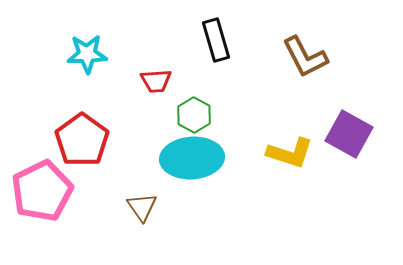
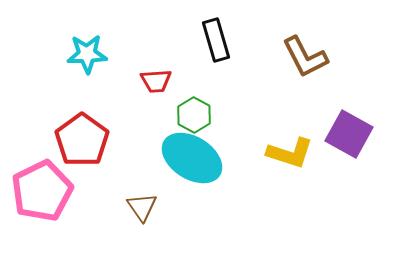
cyan ellipse: rotated 36 degrees clockwise
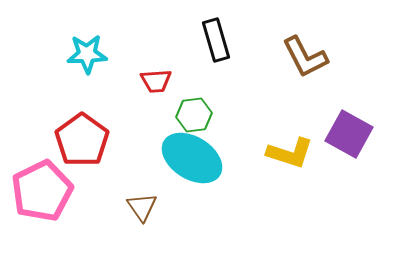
green hexagon: rotated 24 degrees clockwise
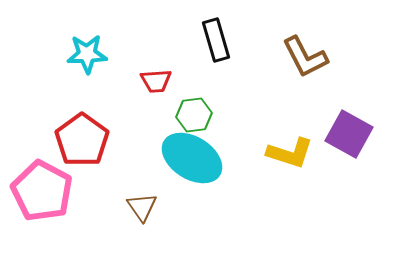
pink pentagon: rotated 18 degrees counterclockwise
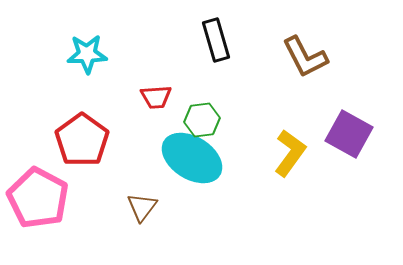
red trapezoid: moved 16 px down
green hexagon: moved 8 px right, 5 px down
yellow L-shape: rotated 72 degrees counterclockwise
pink pentagon: moved 4 px left, 7 px down
brown triangle: rotated 12 degrees clockwise
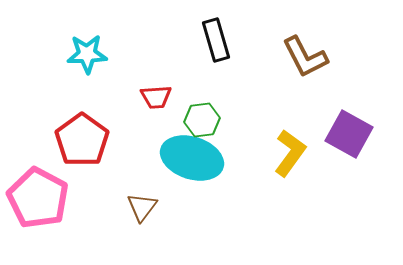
cyan ellipse: rotated 14 degrees counterclockwise
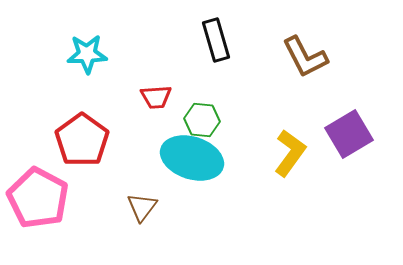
green hexagon: rotated 12 degrees clockwise
purple square: rotated 30 degrees clockwise
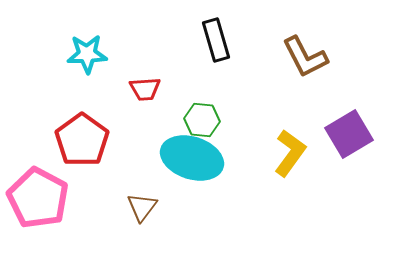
red trapezoid: moved 11 px left, 8 px up
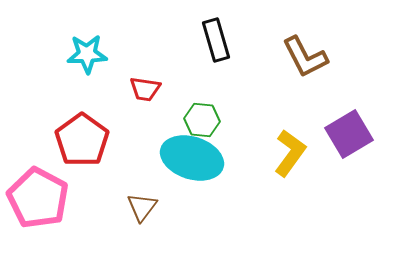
red trapezoid: rotated 12 degrees clockwise
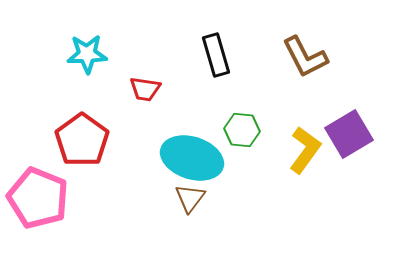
black rectangle: moved 15 px down
green hexagon: moved 40 px right, 10 px down
yellow L-shape: moved 15 px right, 3 px up
pink pentagon: rotated 6 degrees counterclockwise
brown triangle: moved 48 px right, 9 px up
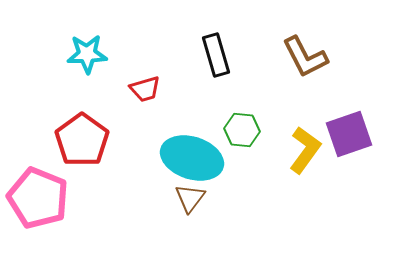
red trapezoid: rotated 24 degrees counterclockwise
purple square: rotated 12 degrees clockwise
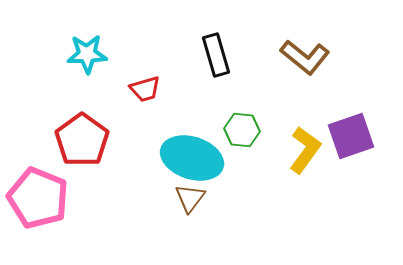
brown L-shape: rotated 24 degrees counterclockwise
purple square: moved 2 px right, 2 px down
